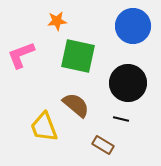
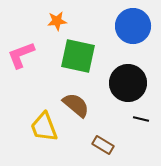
black line: moved 20 px right
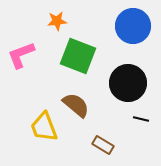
green square: rotated 9 degrees clockwise
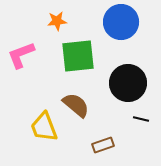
blue circle: moved 12 px left, 4 px up
green square: rotated 27 degrees counterclockwise
brown rectangle: rotated 50 degrees counterclockwise
